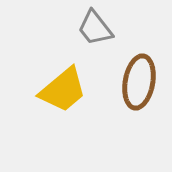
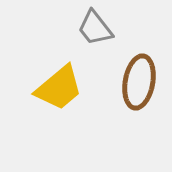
yellow trapezoid: moved 4 px left, 2 px up
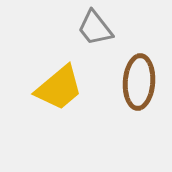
brown ellipse: rotated 6 degrees counterclockwise
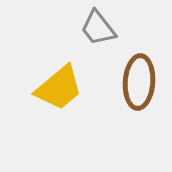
gray trapezoid: moved 3 px right
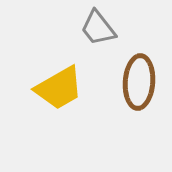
yellow trapezoid: rotated 10 degrees clockwise
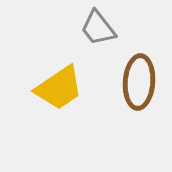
yellow trapezoid: rotated 4 degrees counterclockwise
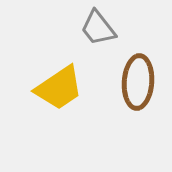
brown ellipse: moved 1 px left
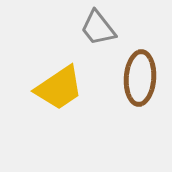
brown ellipse: moved 2 px right, 4 px up
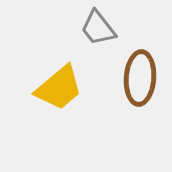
yellow trapezoid: rotated 6 degrees counterclockwise
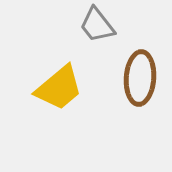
gray trapezoid: moved 1 px left, 3 px up
